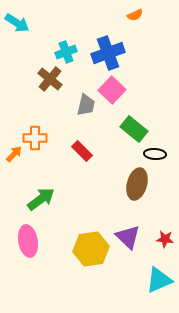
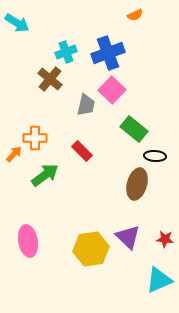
black ellipse: moved 2 px down
green arrow: moved 4 px right, 24 px up
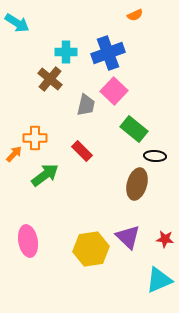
cyan cross: rotated 20 degrees clockwise
pink square: moved 2 px right, 1 px down
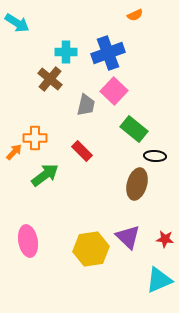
orange arrow: moved 2 px up
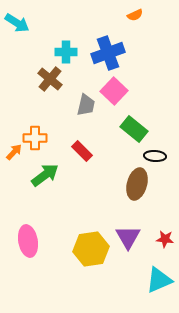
purple triangle: rotated 16 degrees clockwise
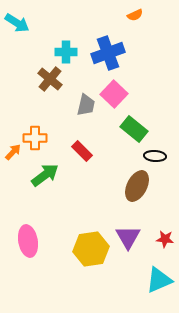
pink square: moved 3 px down
orange arrow: moved 1 px left
brown ellipse: moved 2 px down; rotated 12 degrees clockwise
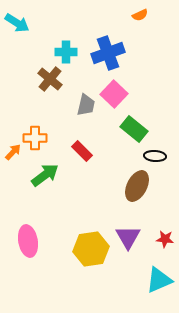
orange semicircle: moved 5 px right
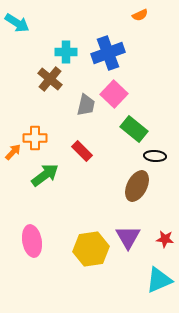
pink ellipse: moved 4 px right
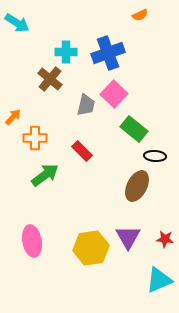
orange arrow: moved 35 px up
yellow hexagon: moved 1 px up
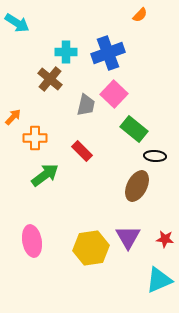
orange semicircle: rotated 21 degrees counterclockwise
